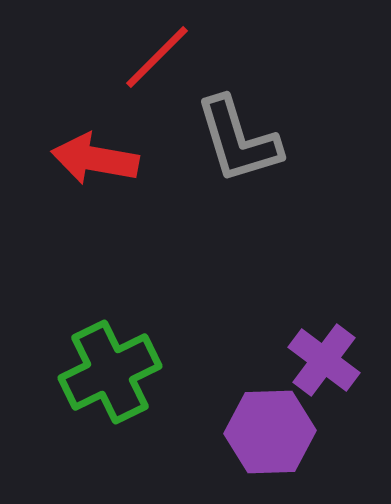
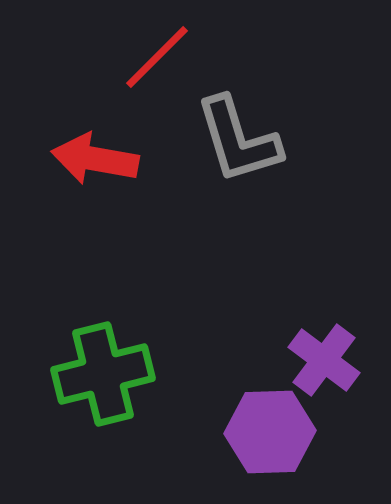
green cross: moved 7 px left, 2 px down; rotated 12 degrees clockwise
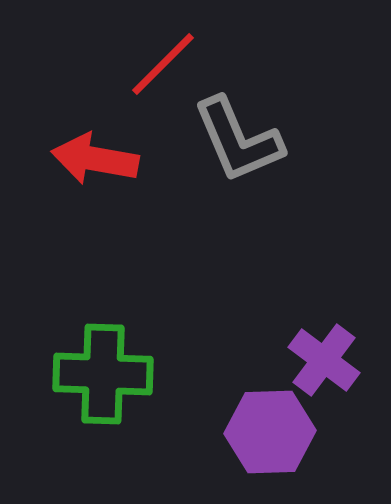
red line: moved 6 px right, 7 px down
gray L-shape: rotated 6 degrees counterclockwise
green cross: rotated 16 degrees clockwise
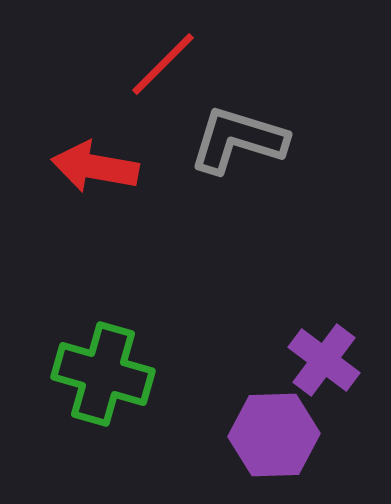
gray L-shape: rotated 130 degrees clockwise
red arrow: moved 8 px down
green cross: rotated 14 degrees clockwise
purple hexagon: moved 4 px right, 3 px down
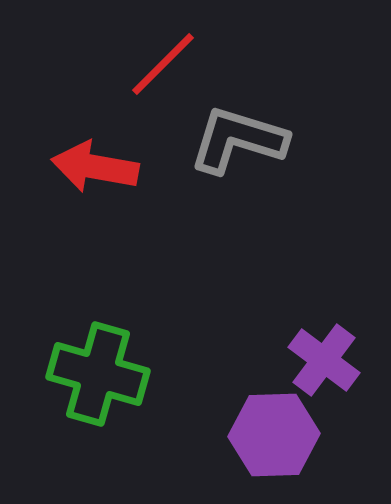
green cross: moved 5 px left
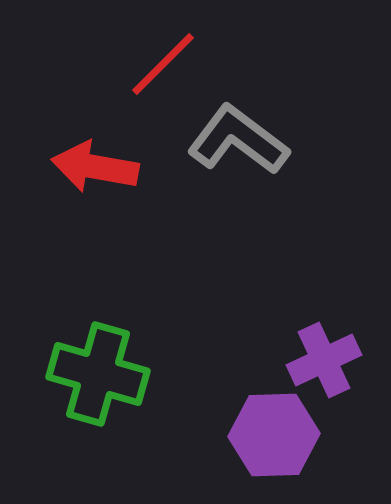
gray L-shape: rotated 20 degrees clockwise
purple cross: rotated 28 degrees clockwise
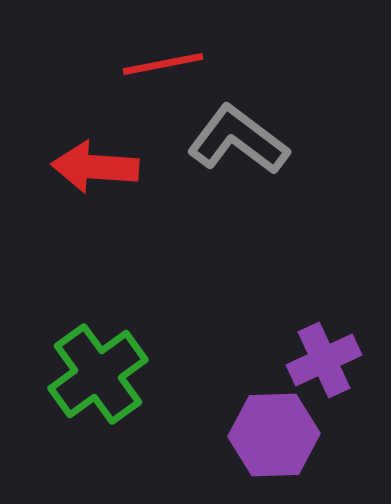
red line: rotated 34 degrees clockwise
red arrow: rotated 6 degrees counterclockwise
green cross: rotated 38 degrees clockwise
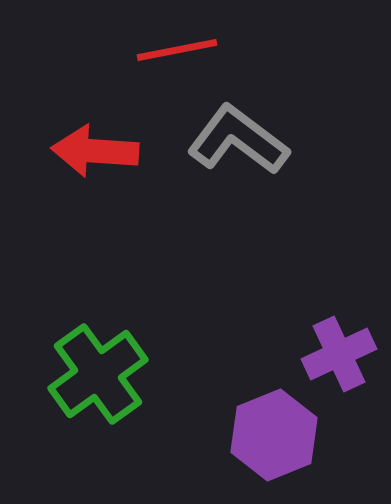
red line: moved 14 px right, 14 px up
red arrow: moved 16 px up
purple cross: moved 15 px right, 6 px up
purple hexagon: rotated 20 degrees counterclockwise
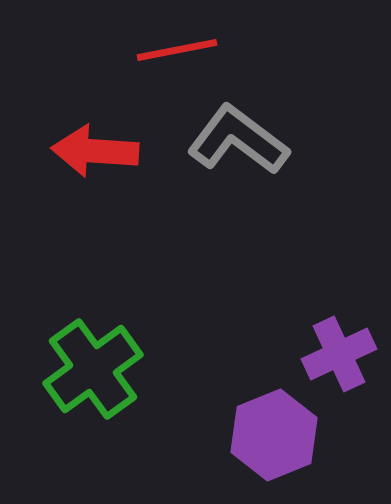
green cross: moved 5 px left, 5 px up
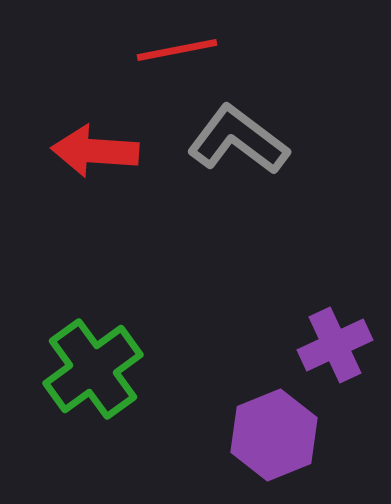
purple cross: moved 4 px left, 9 px up
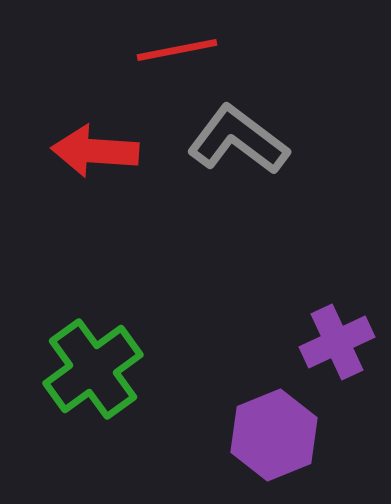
purple cross: moved 2 px right, 3 px up
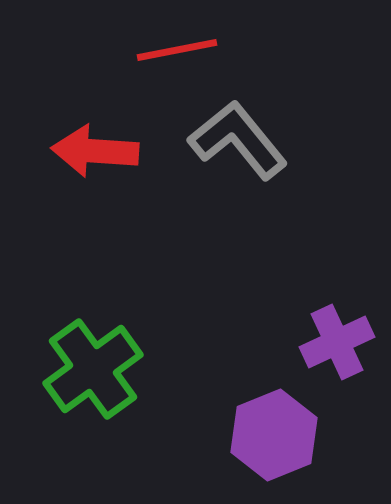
gray L-shape: rotated 14 degrees clockwise
